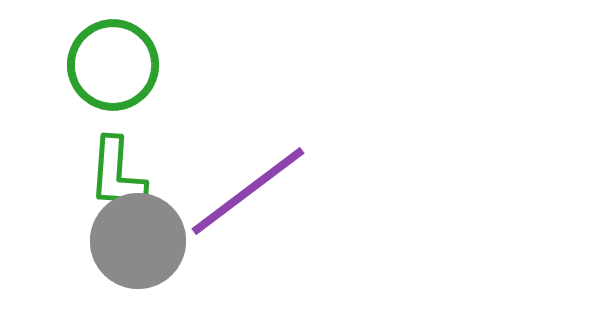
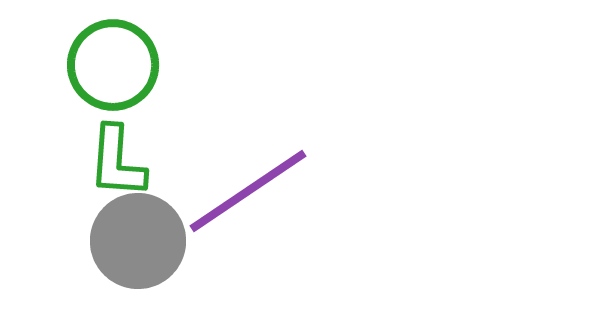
green L-shape: moved 12 px up
purple line: rotated 3 degrees clockwise
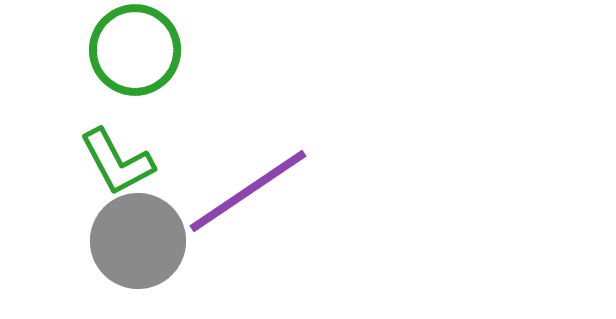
green circle: moved 22 px right, 15 px up
green L-shape: rotated 32 degrees counterclockwise
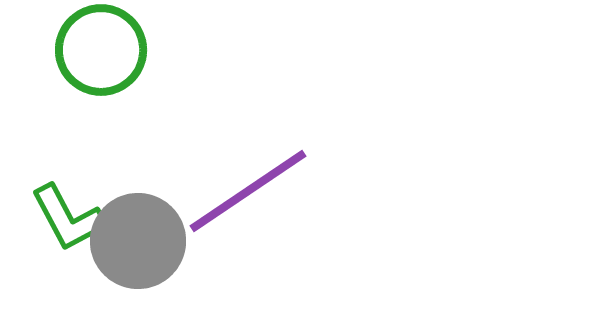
green circle: moved 34 px left
green L-shape: moved 49 px left, 56 px down
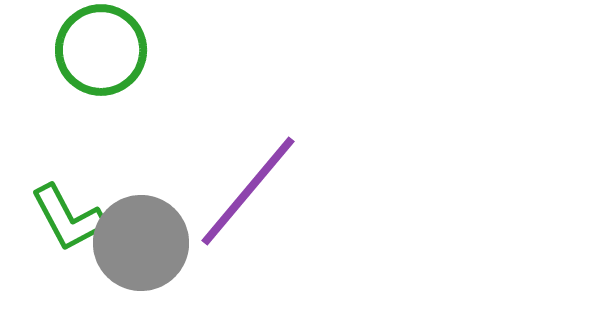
purple line: rotated 16 degrees counterclockwise
gray circle: moved 3 px right, 2 px down
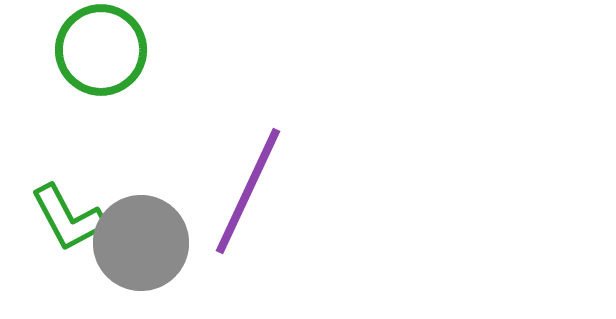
purple line: rotated 15 degrees counterclockwise
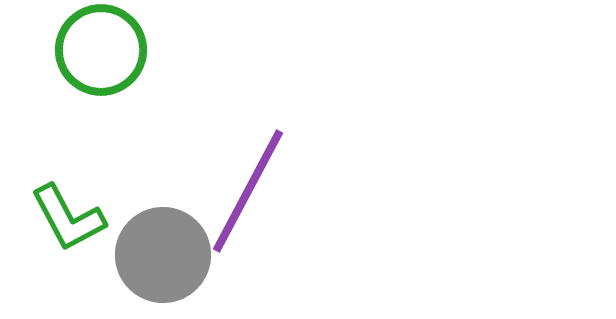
purple line: rotated 3 degrees clockwise
gray circle: moved 22 px right, 12 px down
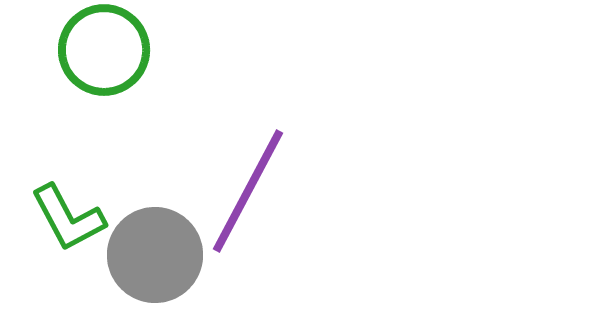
green circle: moved 3 px right
gray circle: moved 8 px left
